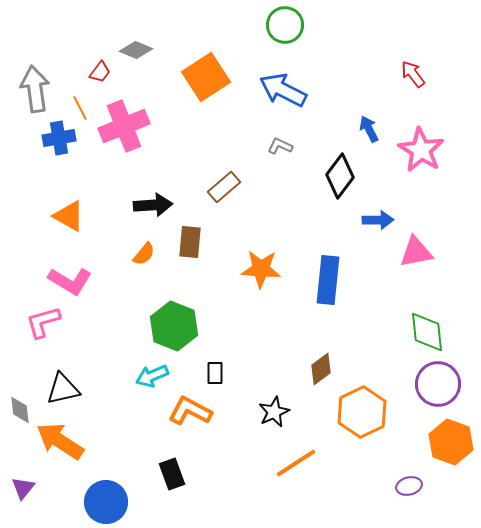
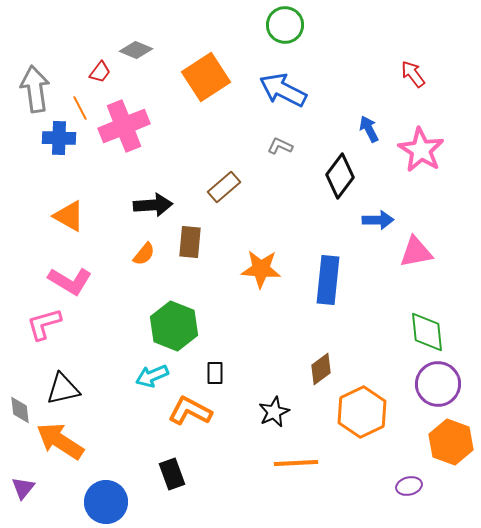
blue cross at (59, 138): rotated 12 degrees clockwise
pink L-shape at (43, 322): moved 1 px right, 2 px down
orange line at (296, 463): rotated 30 degrees clockwise
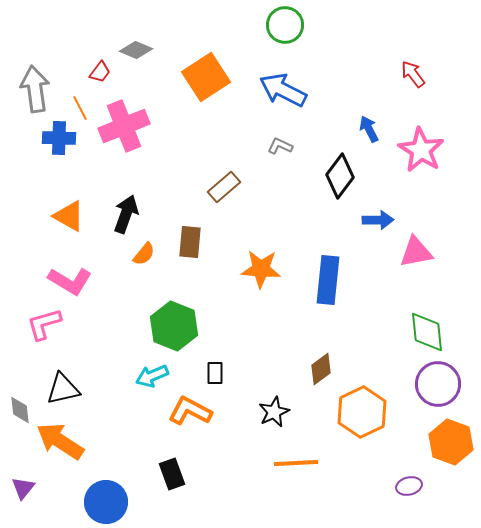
black arrow at (153, 205): moved 27 px left, 9 px down; rotated 66 degrees counterclockwise
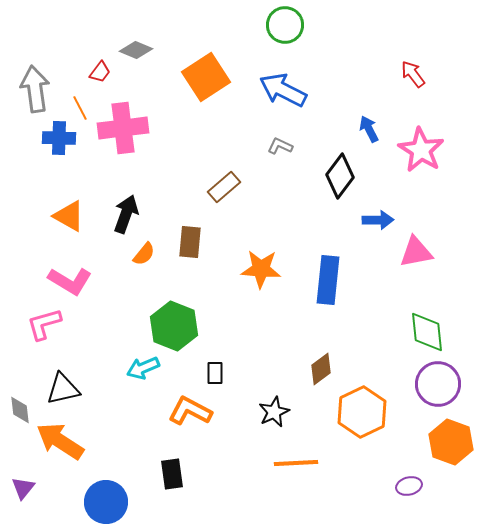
pink cross at (124, 126): moved 1 px left, 2 px down; rotated 15 degrees clockwise
cyan arrow at (152, 376): moved 9 px left, 8 px up
black rectangle at (172, 474): rotated 12 degrees clockwise
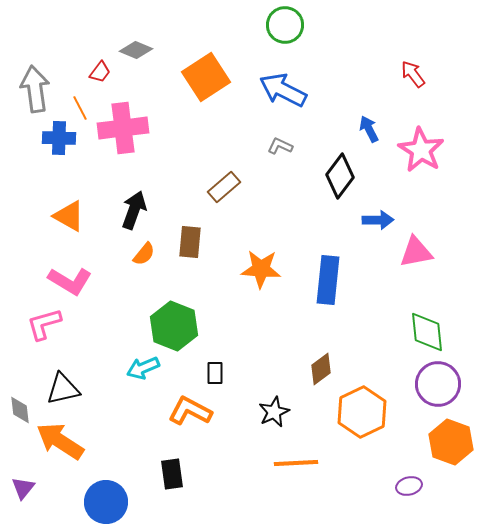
black arrow at (126, 214): moved 8 px right, 4 px up
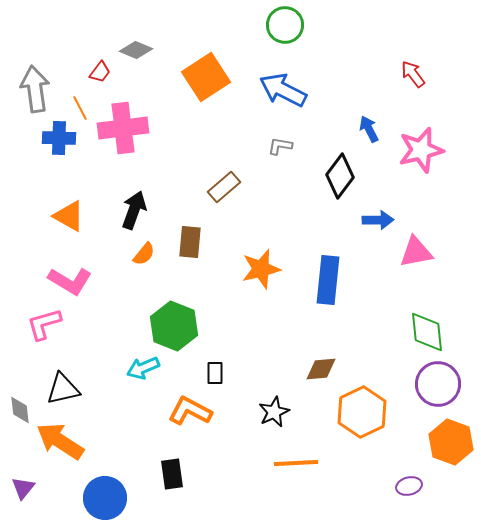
gray L-shape at (280, 146): rotated 15 degrees counterclockwise
pink star at (421, 150): rotated 27 degrees clockwise
orange star at (261, 269): rotated 18 degrees counterclockwise
brown diamond at (321, 369): rotated 32 degrees clockwise
blue circle at (106, 502): moved 1 px left, 4 px up
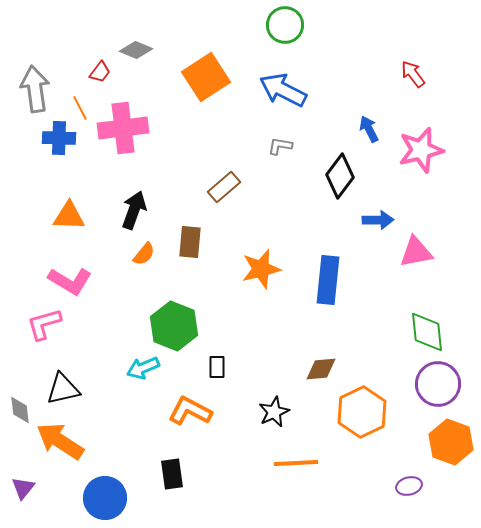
orange triangle at (69, 216): rotated 28 degrees counterclockwise
black rectangle at (215, 373): moved 2 px right, 6 px up
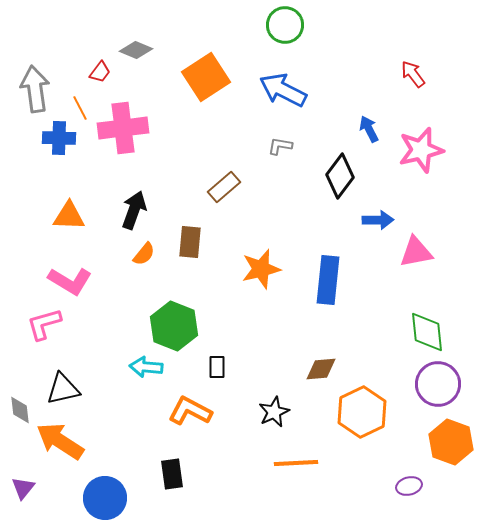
cyan arrow at (143, 368): moved 3 px right, 1 px up; rotated 28 degrees clockwise
